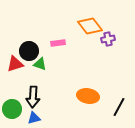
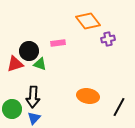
orange diamond: moved 2 px left, 5 px up
blue triangle: rotated 32 degrees counterclockwise
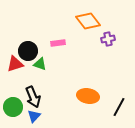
black circle: moved 1 px left
black arrow: rotated 25 degrees counterclockwise
green circle: moved 1 px right, 2 px up
blue triangle: moved 2 px up
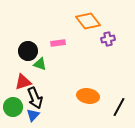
red triangle: moved 8 px right, 18 px down
black arrow: moved 2 px right, 1 px down
blue triangle: moved 1 px left, 1 px up
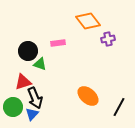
orange ellipse: rotated 30 degrees clockwise
blue triangle: moved 1 px left, 1 px up
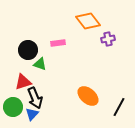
black circle: moved 1 px up
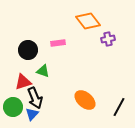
green triangle: moved 3 px right, 7 px down
orange ellipse: moved 3 px left, 4 px down
